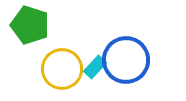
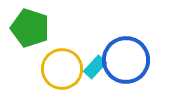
green pentagon: moved 3 px down
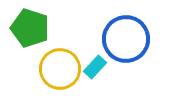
blue circle: moved 21 px up
yellow circle: moved 2 px left
